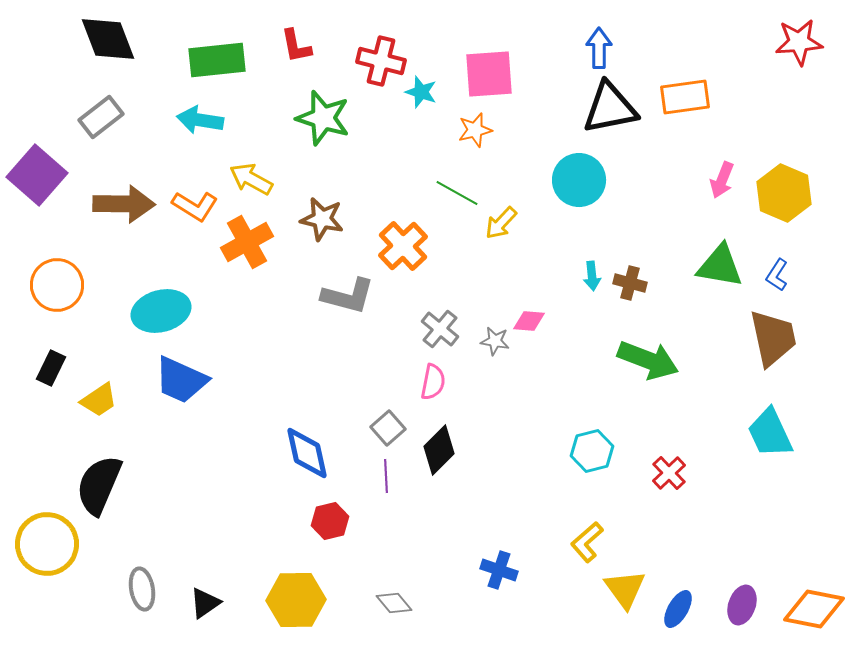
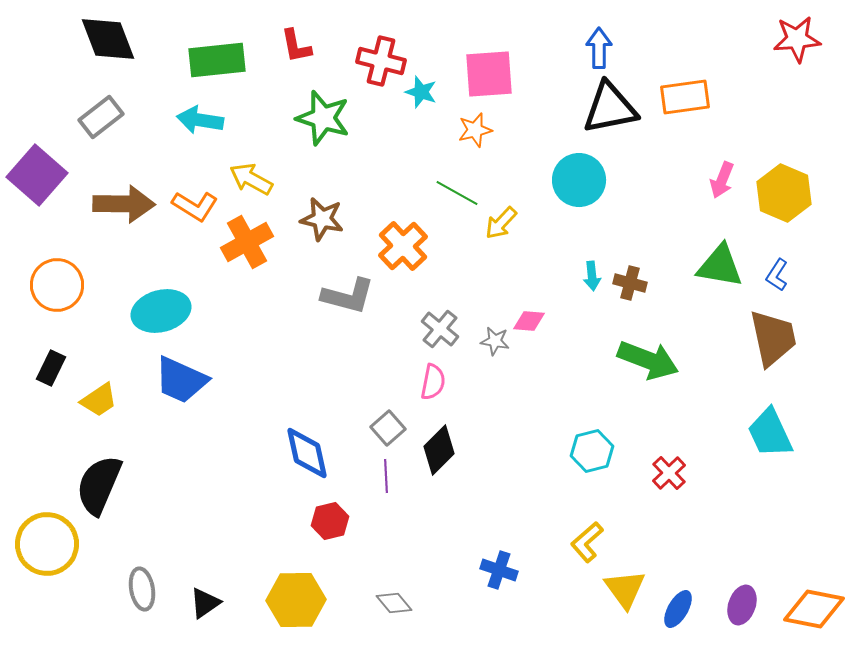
red star at (799, 42): moved 2 px left, 3 px up
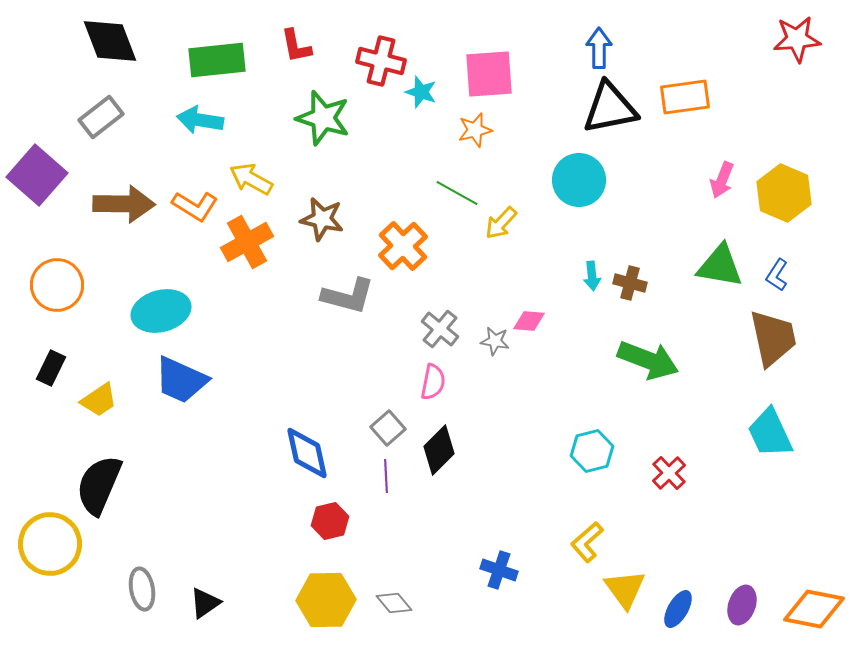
black diamond at (108, 39): moved 2 px right, 2 px down
yellow circle at (47, 544): moved 3 px right
yellow hexagon at (296, 600): moved 30 px right
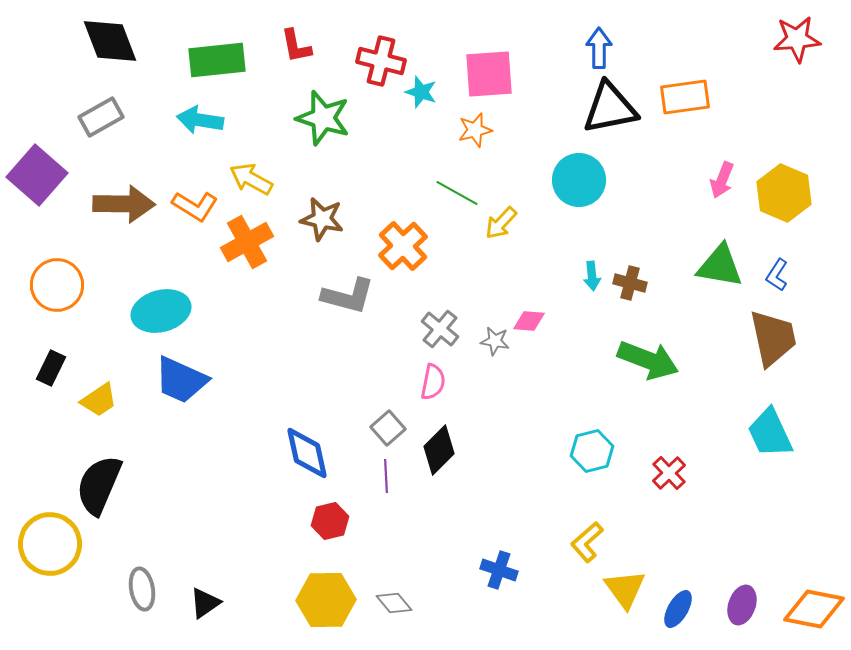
gray rectangle at (101, 117): rotated 9 degrees clockwise
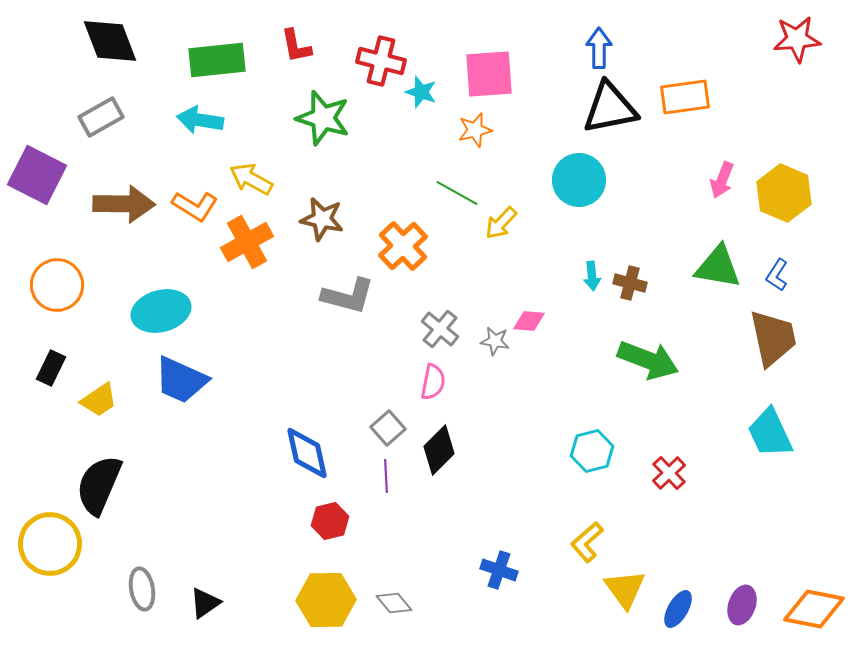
purple square at (37, 175): rotated 14 degrees counterclockwise
green triangle at (720, 266): moved 2 px left, 1 px down
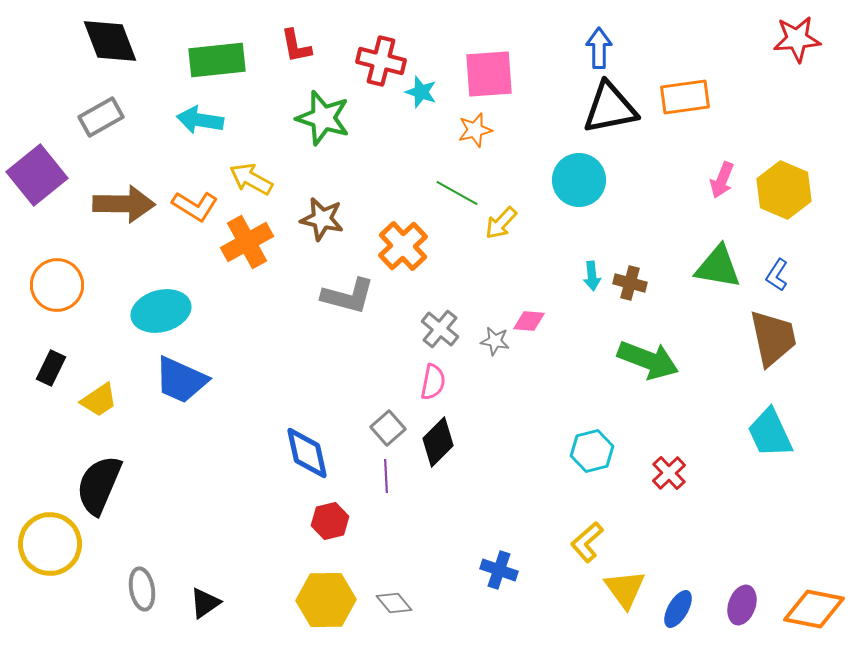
purple square at (37, 175): rotated 24 degrees clockwise
yellow hexagon at (784, 193): moved 3 px up
black diamond at (439, 450): moved 1 px left, 8 px up
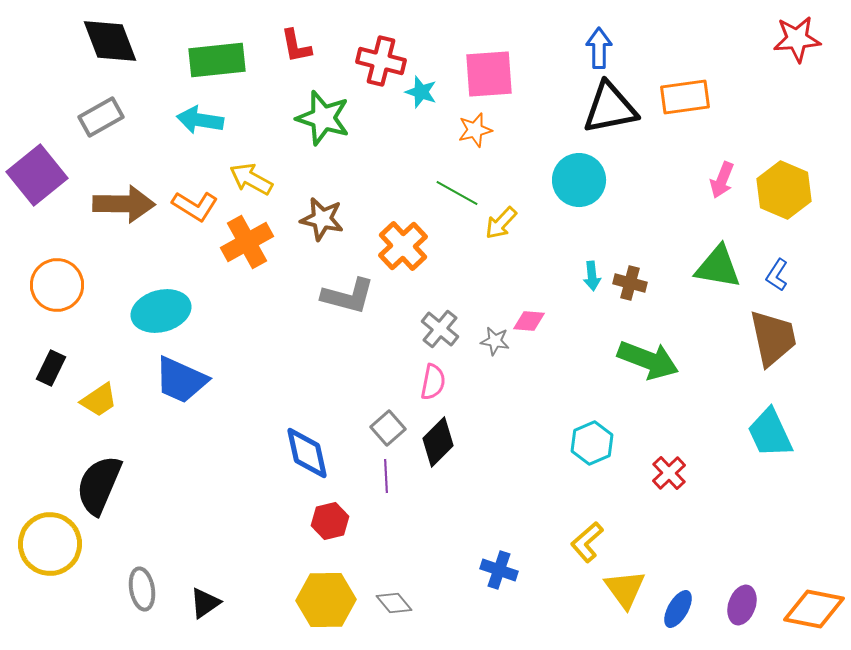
cyan hexagon at (592, 451): moved 8 px up; rotated 9 degrees counterclockwise
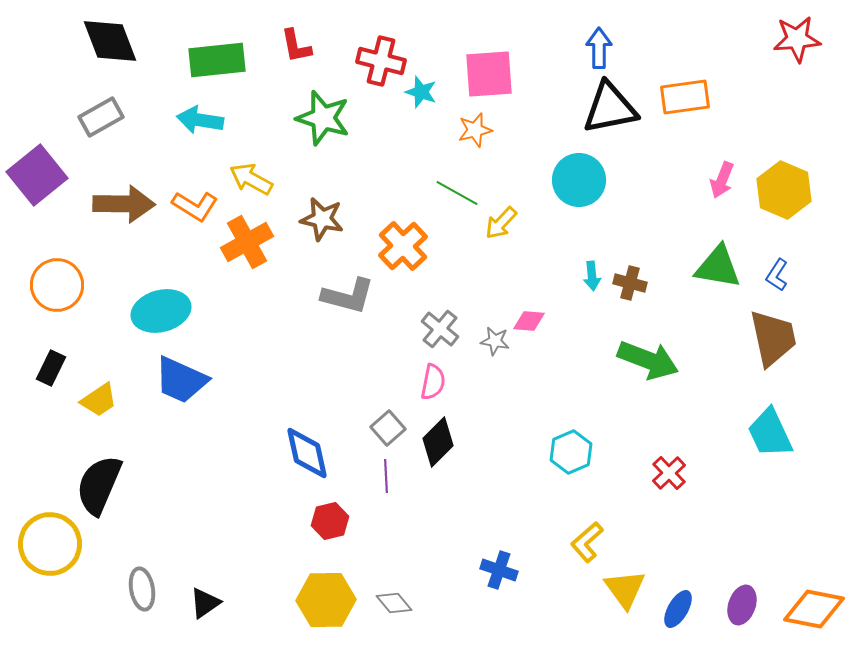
cyan hexagon at (592, 443): moved 21 px left, 9 px down
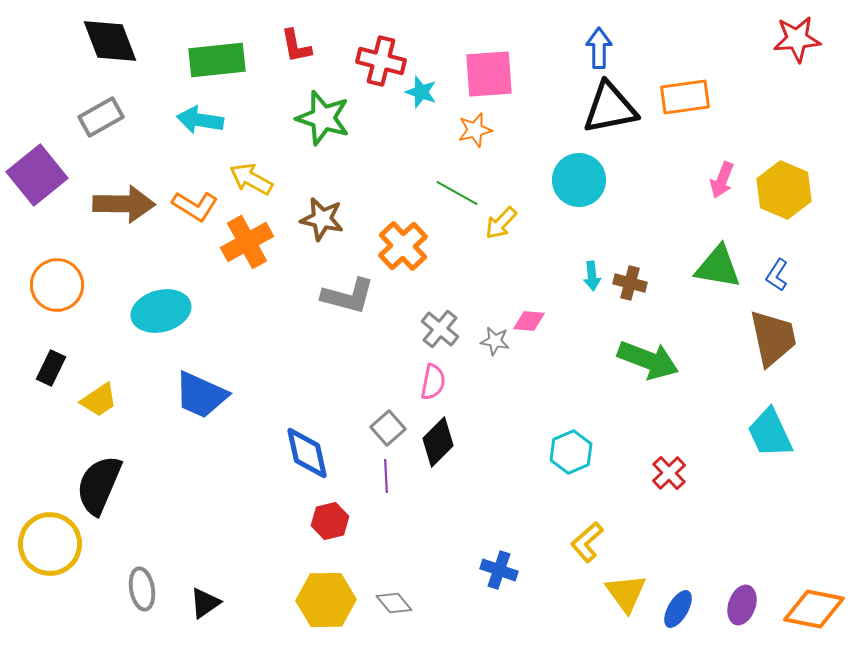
blue trapezoid at (181, 380): moved 20 px right, 15 px down
yellow triangle at (625, 589): moved 1 px right, 4 px down
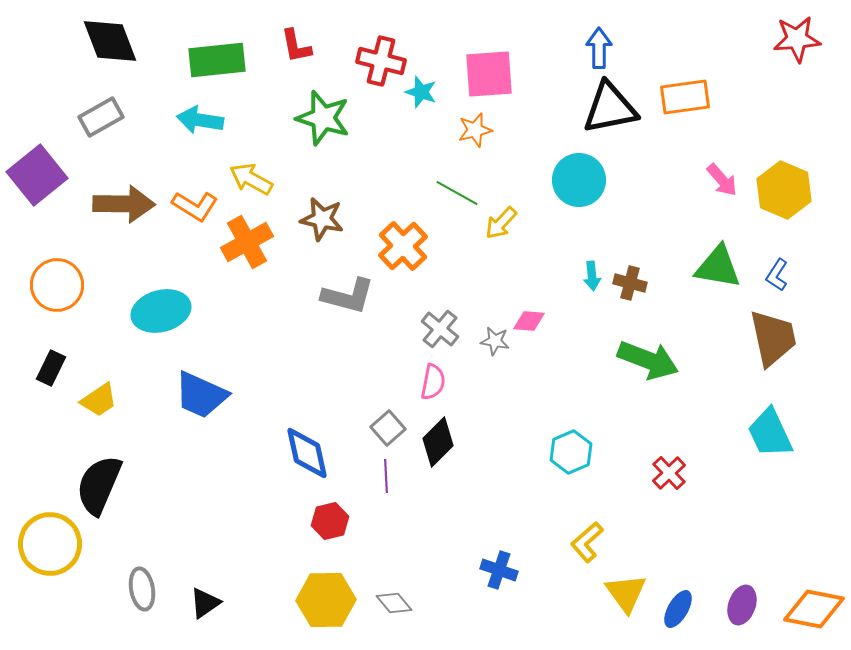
pink arrow at (722, 180): rotated 63 degrees counterclockwise
